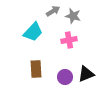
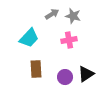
gray arrow: moved 1 px left, 3 px down
cyan trapezoid: moved 4 px left, 6 px down
black triangle: rotated 12 degrees counterclockwise
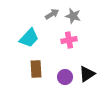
black triangle: moved 1 px right
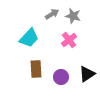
pink cross: rotated 28 degrees counterclockwise
purple circle: moved 4 px left
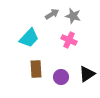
pink cross: rotated 28 degrees counterclockwise
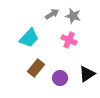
brown rectangle: moved 1 px up; rotated 42 degrees clockwise
purple circle: moved 1 px left, 1 px down
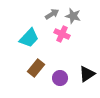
pink cross: moved 7 px left, 6 px up
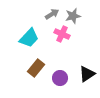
gray star: rotated 28 degrees counterclockwise
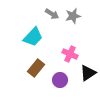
gray arrow: rotated 64 degrees clockwise
pink cross: moved 8 px right, 20 px down
cyan trapezoid: moved 4 px right, 1 px up
black triangle: moved 1 px right, 1 px up
purple circle: moved 2 px down
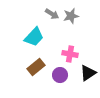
gray star: moved 2 px left
cyan trapezoid: moved 1 px right
pink cross: rotated 14 degrees counterclockwise
brown rectangle: moved 1 px up; rotated 12 degrees clockwise
purple circle: moved 5 px up
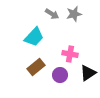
gray star: moved 3 px right, 2 px up
